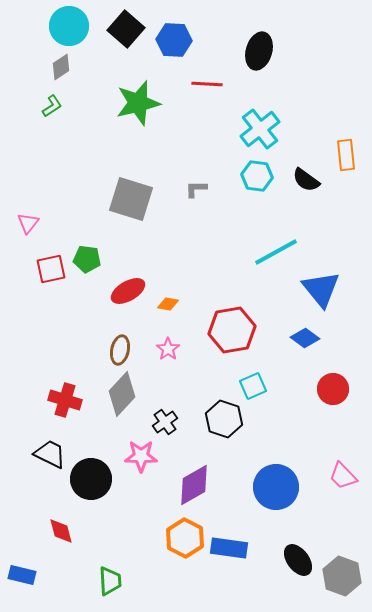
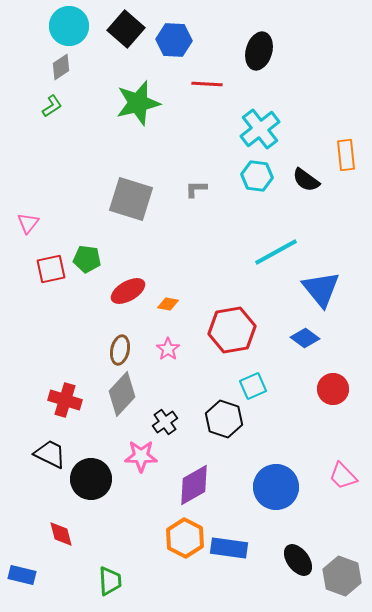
red diamond at (61, 531): moved 3 px down
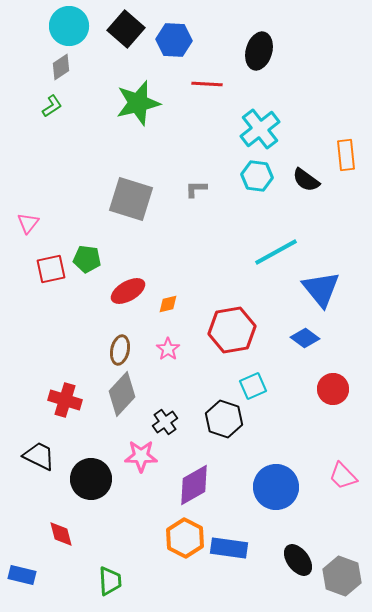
orange diamond at (168, 304): rotated 25 degrees counterclockwise
black trapezoid at (50, 454): moved 11 px left, 2 px down
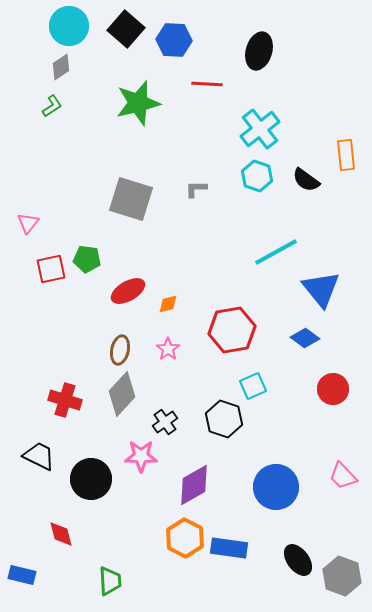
cyan hexagon at (257, 176): rotated 12 degrees clockwise
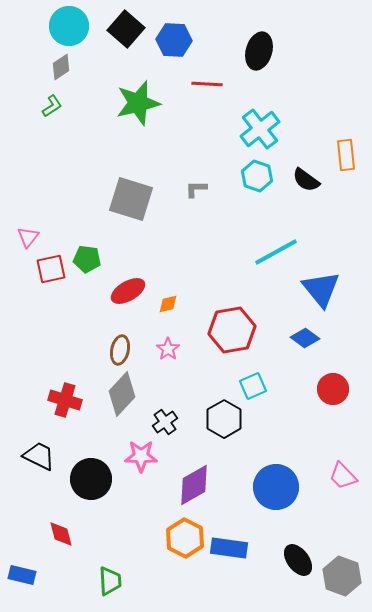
pink triangle at (28, 223): moved 14 px down
black hexagon at (224, 419): rotated 12 degrees clockwise
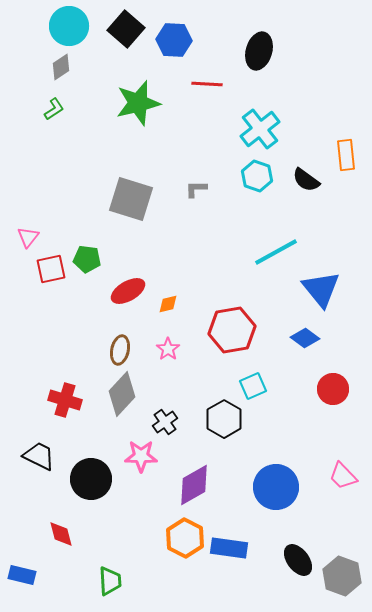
green L-shape at (52, 106): moved 2 px right, 3 px down
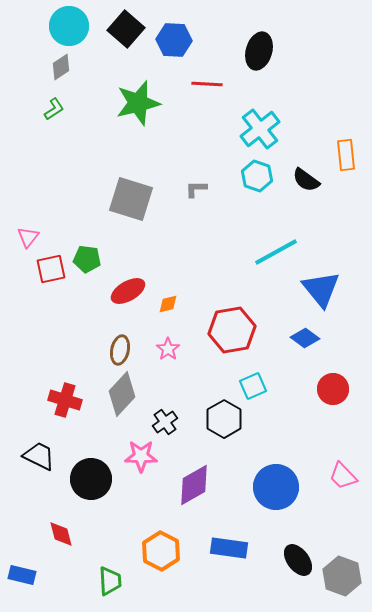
orange hexagon at (185, 538): moved 24 px left, 13 px down
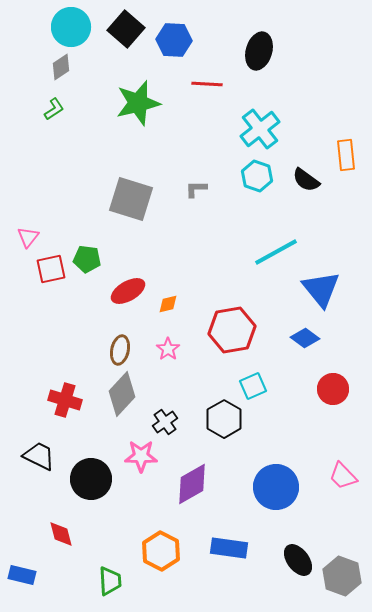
cyan circle at (69, 26): moved 2 px right, 1 px down
purple diamond at (194, 485): moved 2 px left, 1 px up
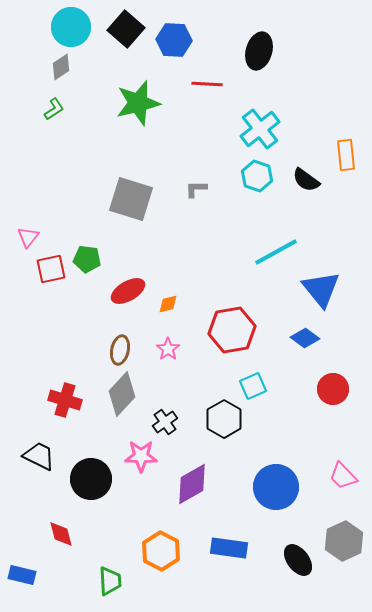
gray hexagon at (342, 576): moved 2 px right, 35 px up; rotated 15 degrees clockwise
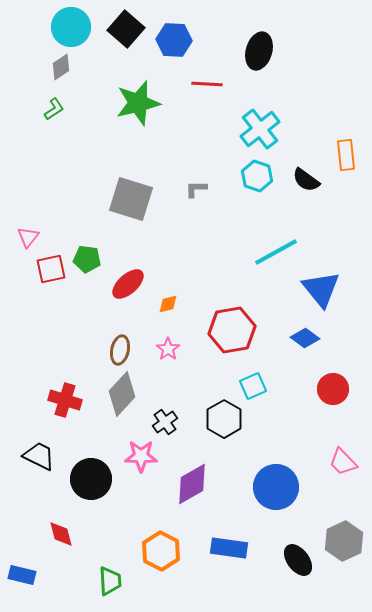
red ellipse at (128, 291): moved 7 px up; rotated 12 degrees counterclockwise
pink trapezoid at (343, 476): moved 14 px up
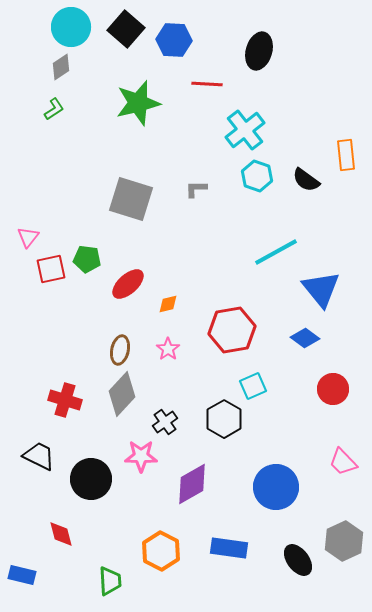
cyan cross at (260, 129): moved 15 px left, 1 px down
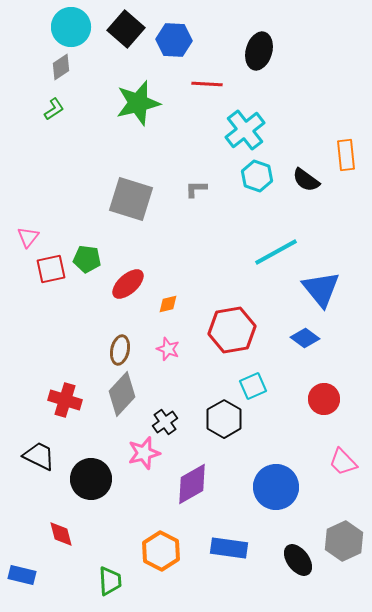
pink star at (168, 349): rotated 15 degrees counterclockwise
red circle at (333, 389): moved 9 px left, 10 px down
pink star at (141, 456): moved 3 px right, 3 px up; rotated 16 degrees counterclockwise
